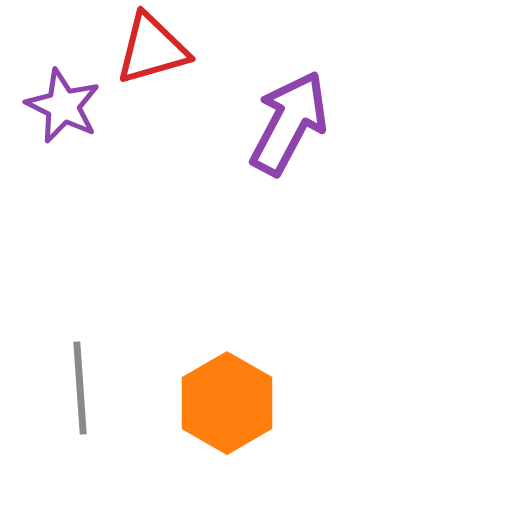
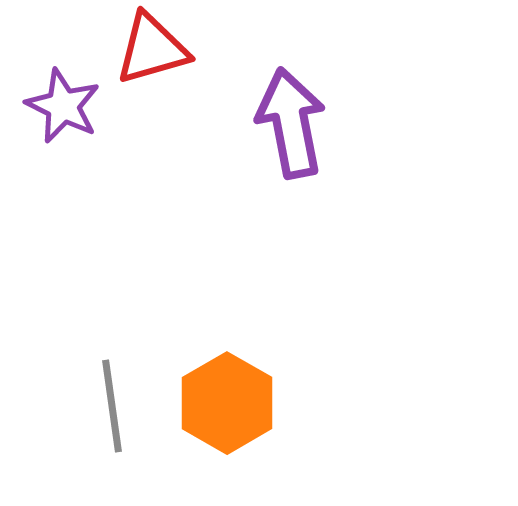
purple arrow: moved 2 px right; rotated 39 degrees counterclockwise
gray line: moved 32 px right, 18 px down; rotated 4 degrees counterclockwise
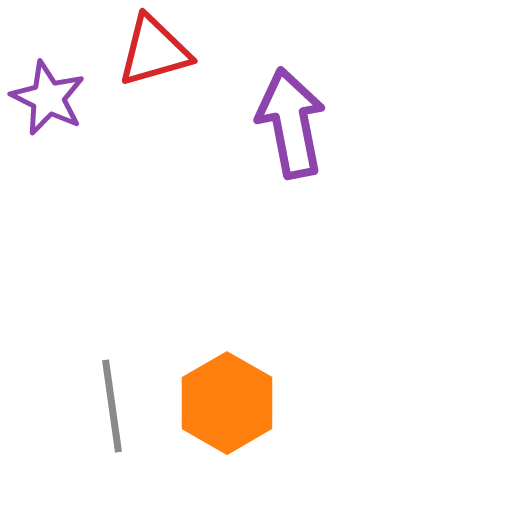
red triangle: moved 2 px right, 2 px down
purple star: moved 15 px left, 8 px up
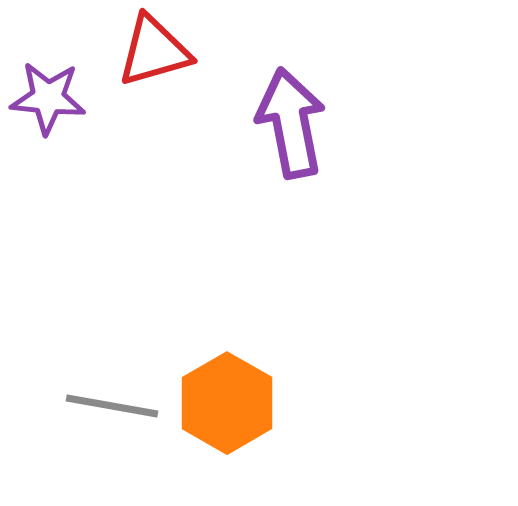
purple star: rotated 20 degrees counterclockwise
gray line: rotated 72 degrees counterclockwise
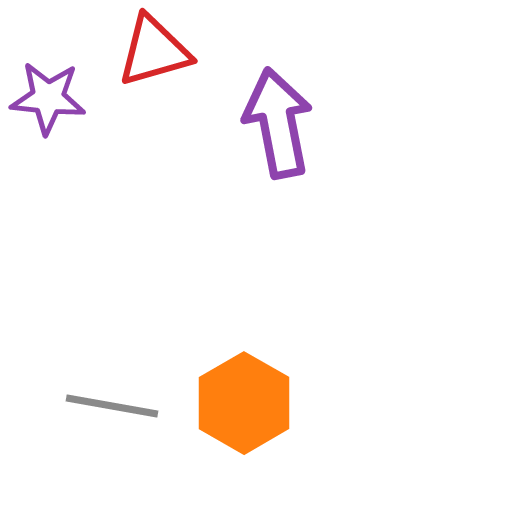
purple arrow: moved 13 px left
orange hexagon: moved 17 px right
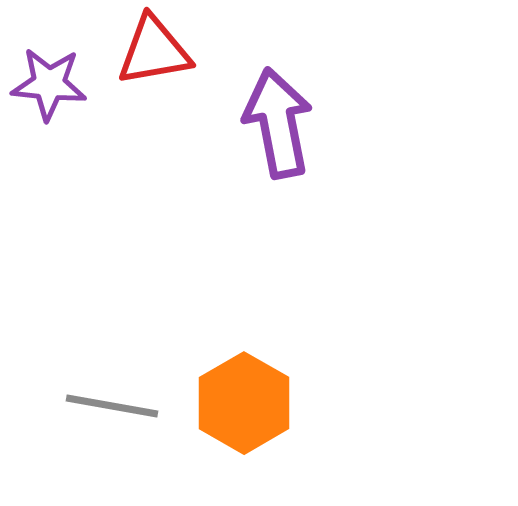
red triangle: rotated 6 degrees clockwise
purple star: moved 1 px right, 14 px up
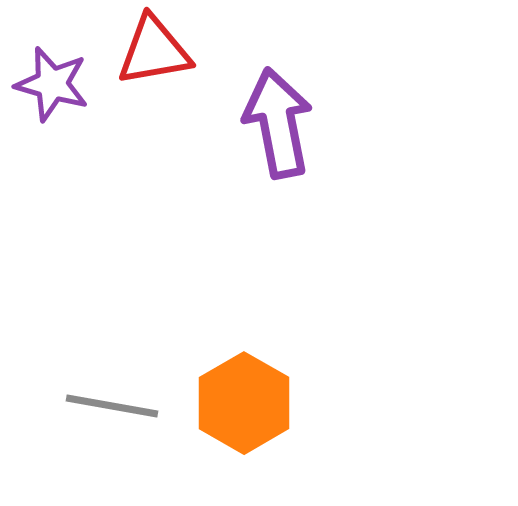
purple star: moved 3 px right; rotated 10 degrees clockwise
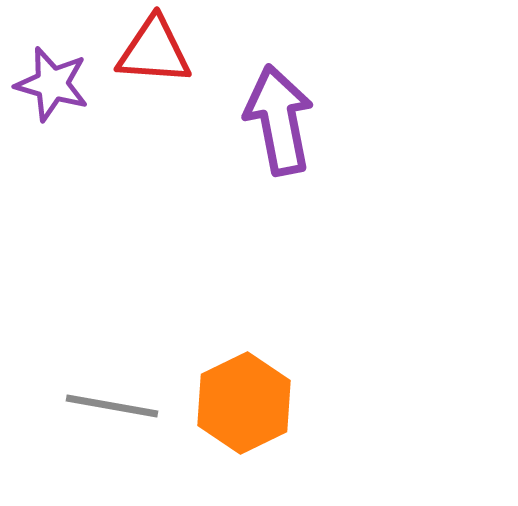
red triangle: rotated 14 degrees clockwise
purple arrow: moved 1 px right, 3 px up
orange hexagon: rotated 4 degrees clockwise
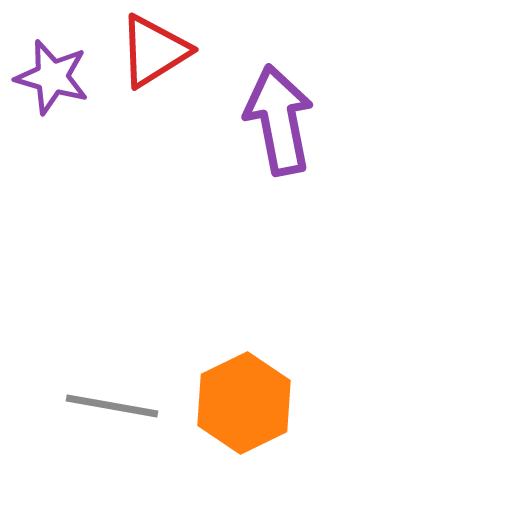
red triangle: rotated 36 degrees counterclockwise
purple star: moved 7 px up
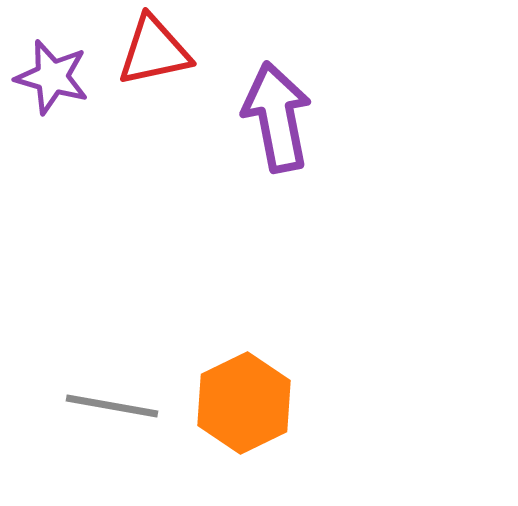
red triangle: rotated 20 degrees clockwise
purple arrow: moved 2 px left, 3 px up
